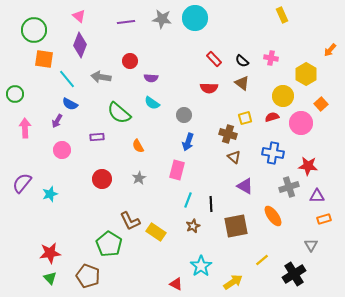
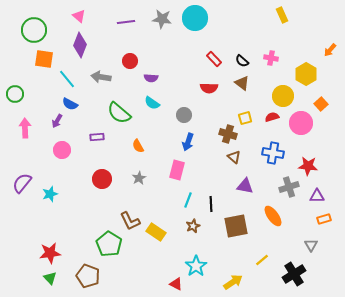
purple triangle at (245, 186): rotated 18 degrees counterclockwise
cyan star at (201, 266): moved 5 px left
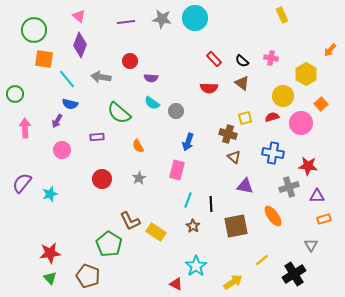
blue semicircle at (70, 104): rotated 14 degrees counterclockwise
gray circle at (184, 115): moved 8 px left, 4 px up
brown star at (193, 226): rotated 16 degrees counterclockwise
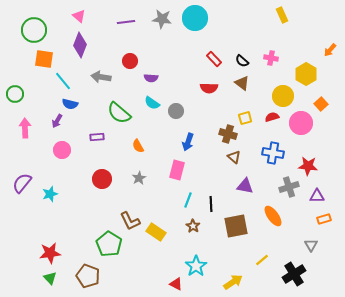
cyan line at (67, 79): moved 4 px left, 2 px down
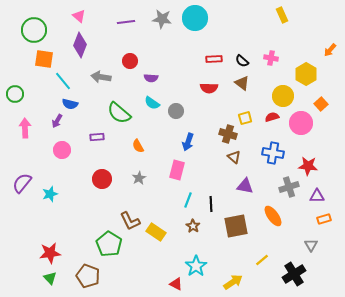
red rectangle at (214, 59): rotated 49 degrees counterclockwise
